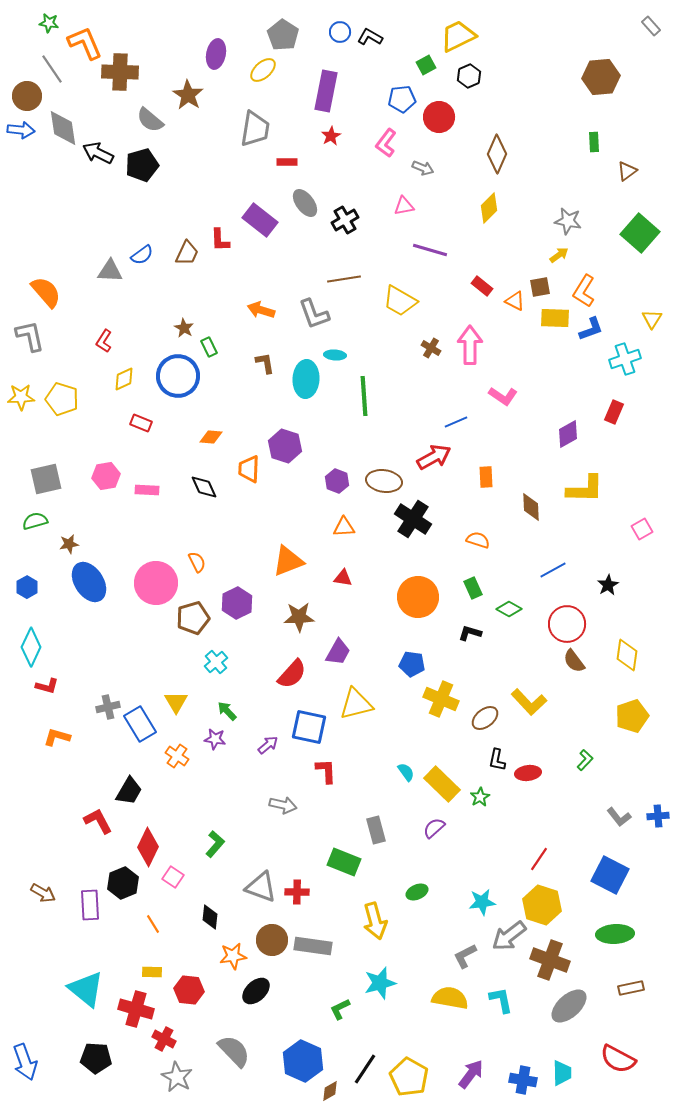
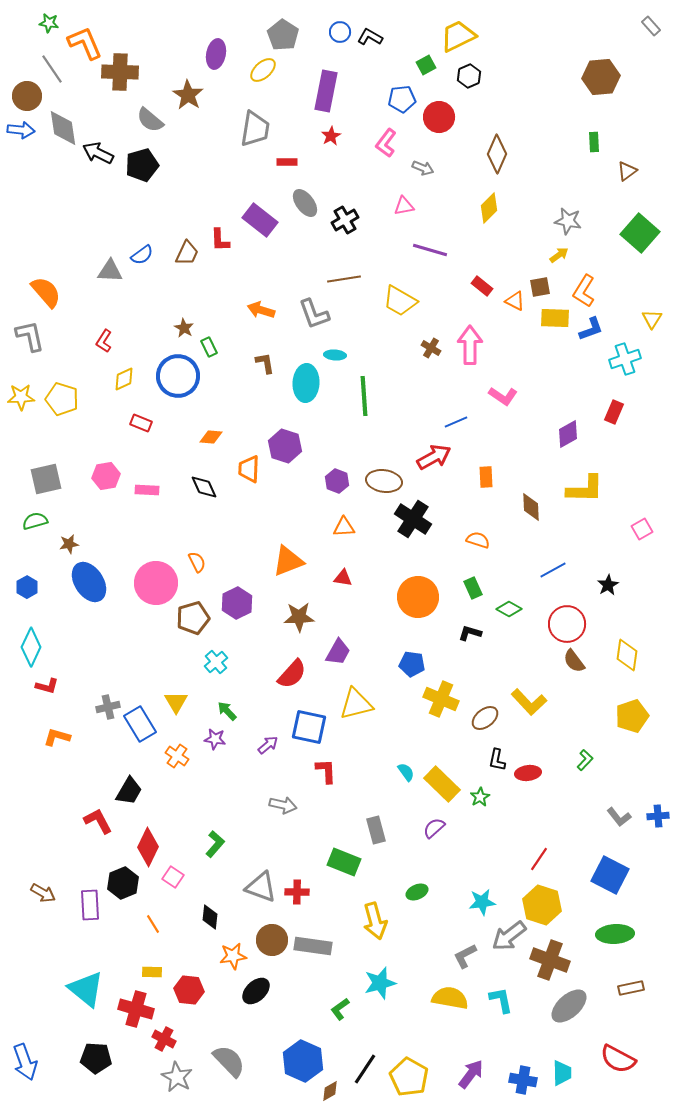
cyan ellipse at (306, 379): moved 4 px down
green L-shape at (340, 1009): rotated 10 degrees counterclockwise
gray semicircle at (234, 1051): moved 5 px left, 10 px down
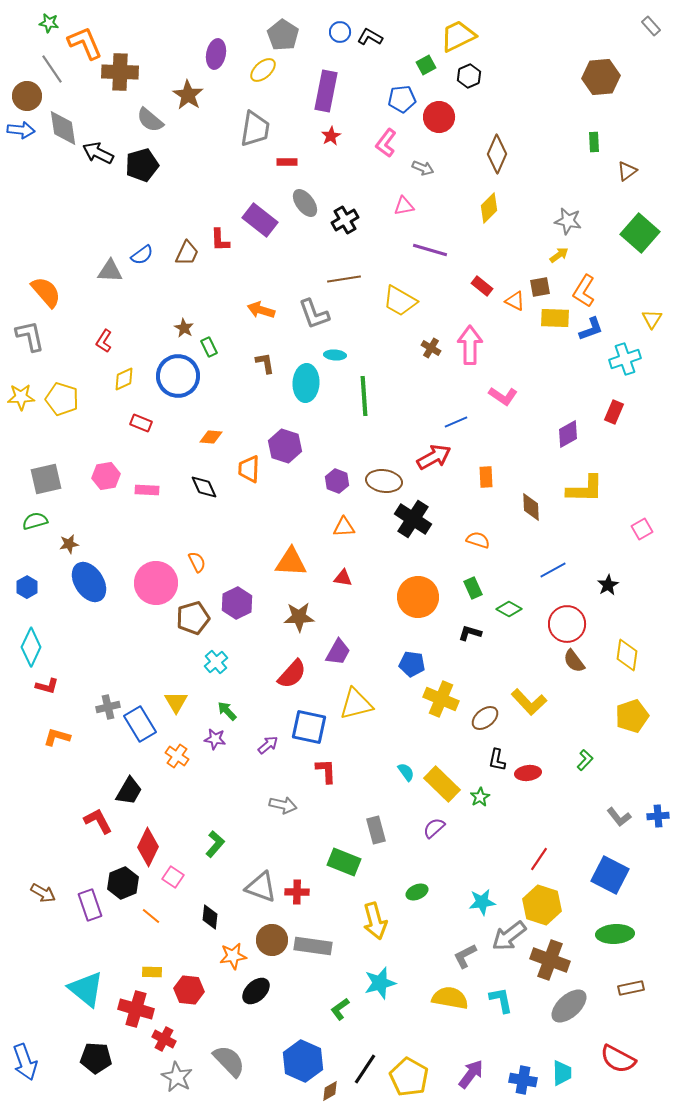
orange triangle at (288, 561): moved 3 px right, 1 px down; rotated 24 degrees clockwise
purple rectangle at (90, 905): rotated 16 degrees counterclockwise
orange line at (153, 924): moved 2 px left, 8 px up; rotated 18 degrees counterclockwise
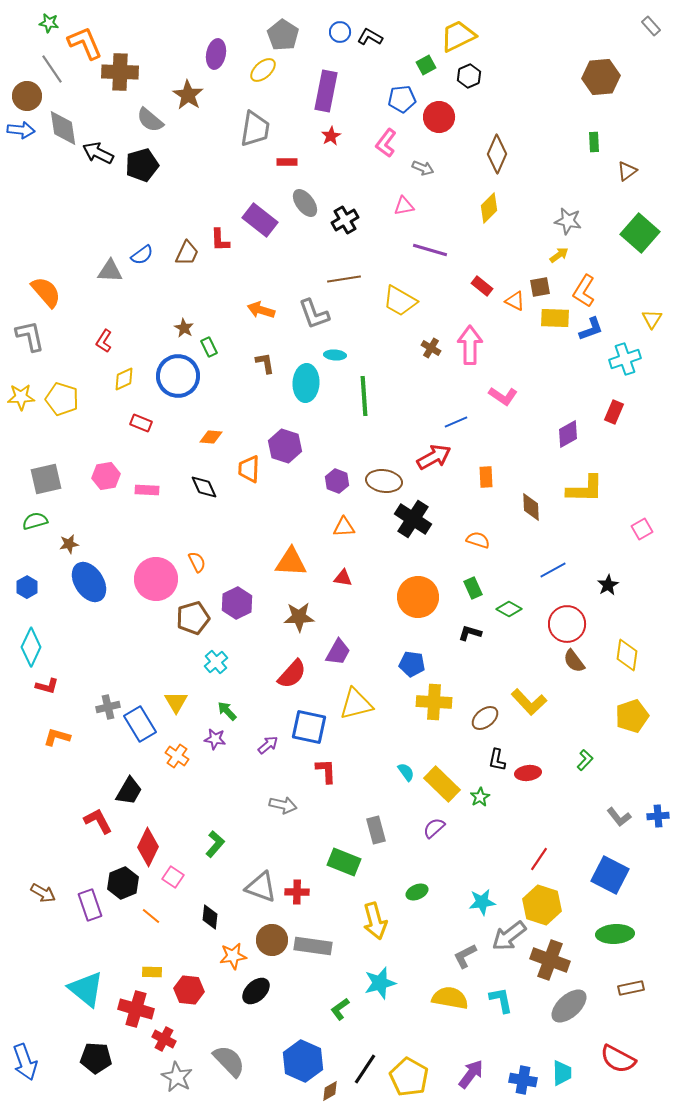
pink circle at (156, 583): moved 4 px up
yellow cross at (441, 699): moved 7 px left, 3 px down; rotated 20 degrees counterclockwise
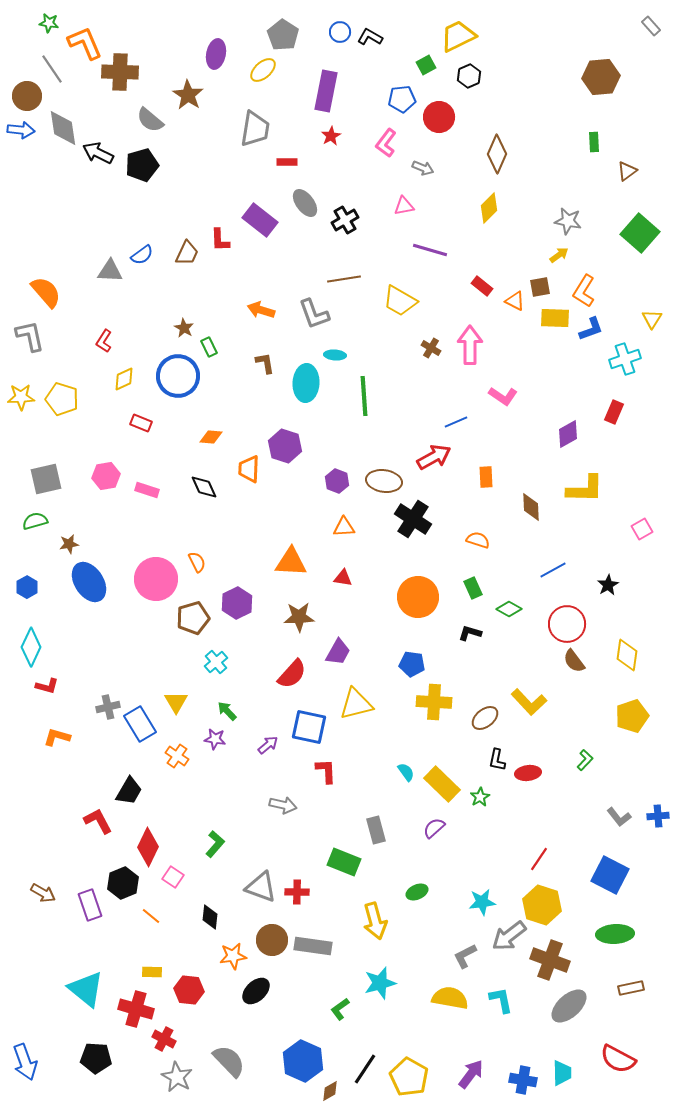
pink rectangle at (147, 490): rotated 15 degrees clockwise
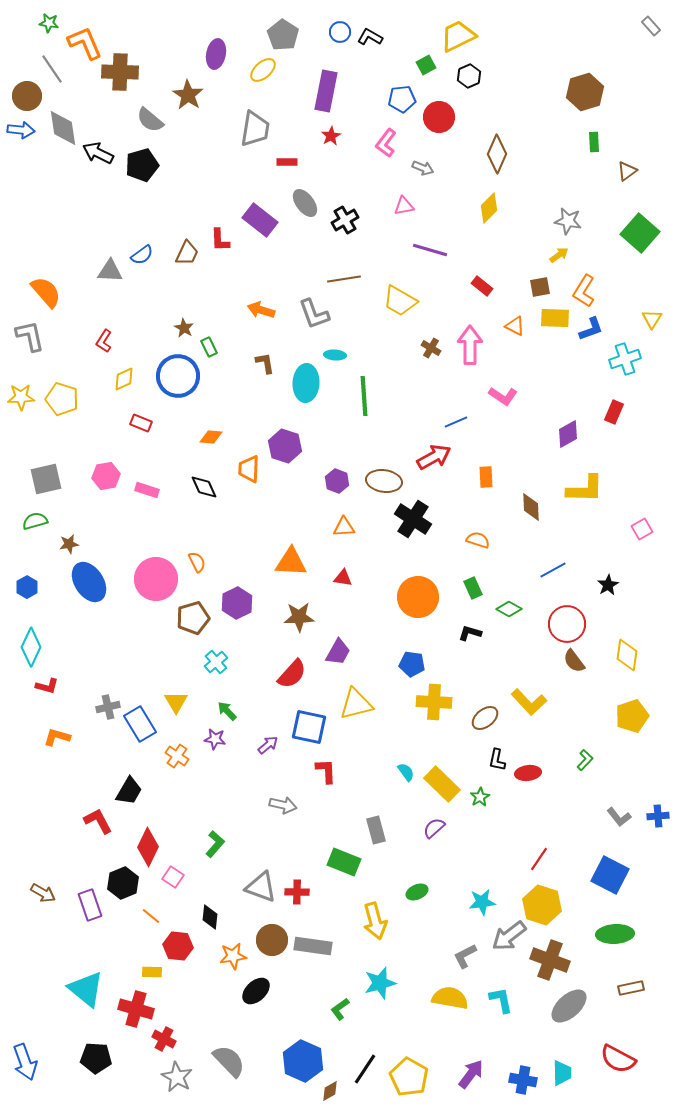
brown hexagon at (601, 77): moved 16 px left, 15 px down; rotated 12 degrees counterclockwise
orange triangle at (515, 301): moved 25 px down
red hexagon at (189, 990): moved 11 px left, 44 px up
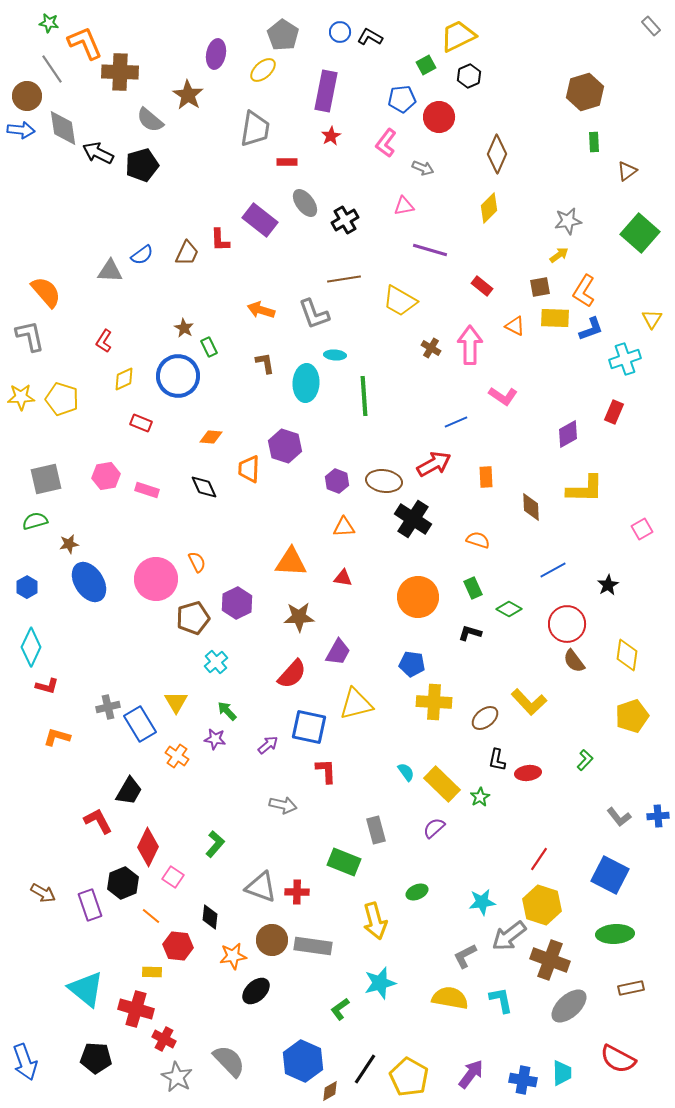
gray star at (568, 221): rotated 20 degrees counterclockwise
red arrow at (434, 457): moved 7 px down
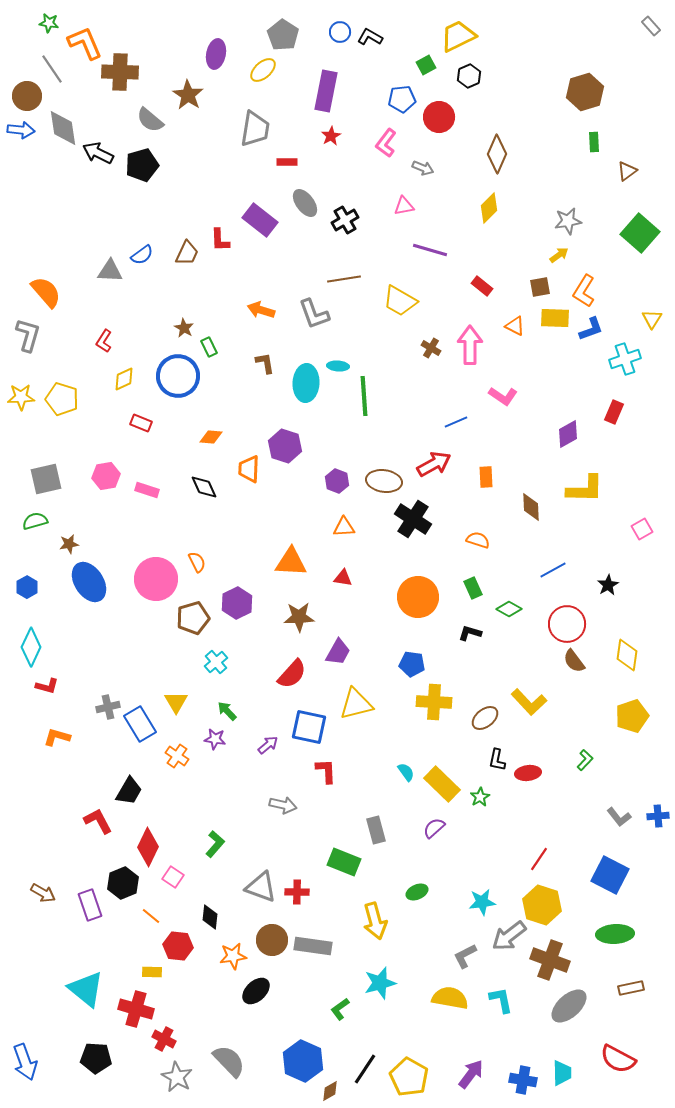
gray L-shape at (30, 336): moved 2 px left, 1 px up; rotated 28 degrees clockwise
cyan ellipse at (335, 355): moved 3 px right, 11 px down
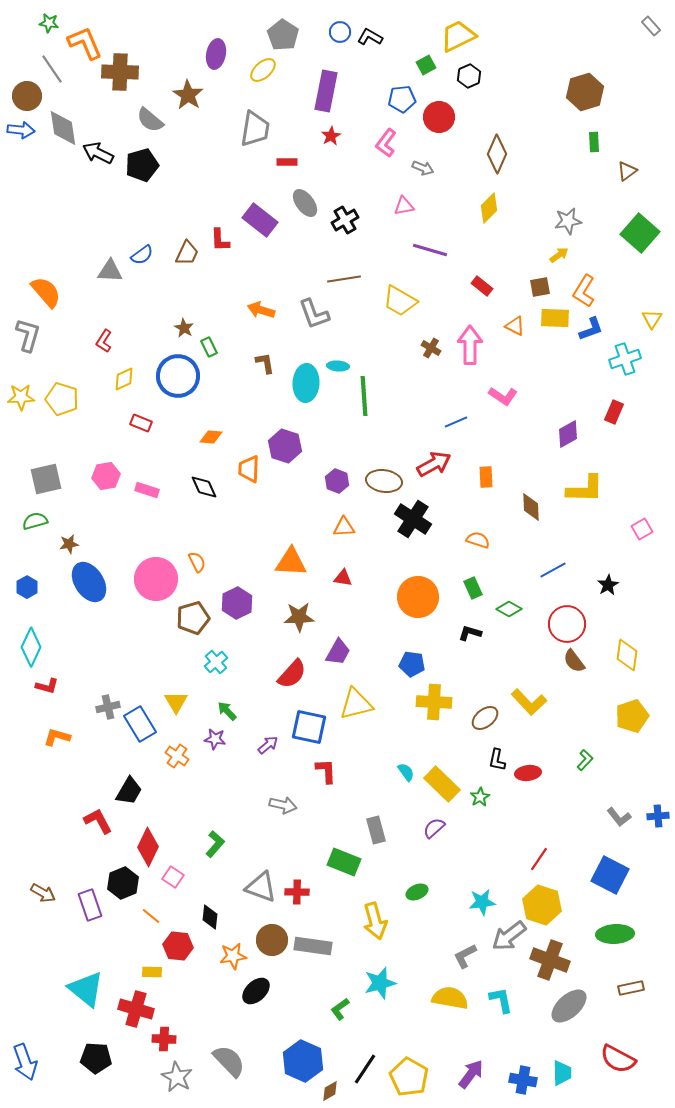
red cross at (164, 1039): rotated 25 degrees counterclockwise
